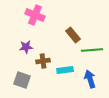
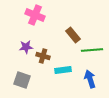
brown cross: moved 5 px up; rotated 24 degrees clockwise
cyan rectangle: moved 2 px left
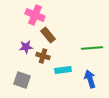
brown rectangle: moved 25 px left
green line: moved 2 px up
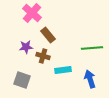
pink cross: moved 3 px left, 2 px up; rotated 18 degrees clockwise
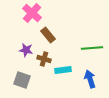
purple star: moved 3 px down; rotated 16 degrees clockwise
brown cross: moved 1 px right, 3 px down
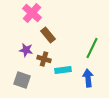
green line: rotated 60 degrees counterclockwise
blue arrow: moved 2 px left, 1 px up; rotated 12 degrees clockwise
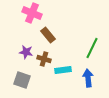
pink cross: rotated 18 degrees counterclockwise
purple star: moved 2 px down
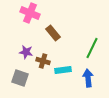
pink cross: moved 2 px left
brown rectangle: moved 5 px right, 2 px up
brown cross: moved 1 px left, 2 px down
gray square: moved 2 px left, 2 px up
